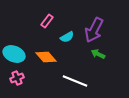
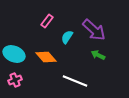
purple arrow: rotated 75 degrees counterclockwise
cyan semicircle: rotated 152 degrees clockwise
green arrow: moved 1 px down
pink cross: moved 2 px left, 2 px down
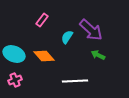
pink rectangle: moved 5 px left, 1 px up
purple arrow: moved 3 px left
orange diamond: moved 2 px left, 1 px up
white line: rotated 25 degrees counterclockwise
